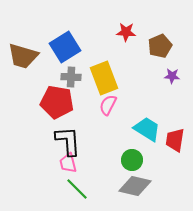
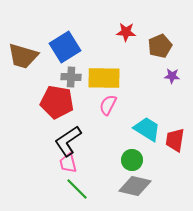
yellow rectangle: rotated 68 degrees counterclockwise
black L-shape: rotated 120 degrees counterclockwise
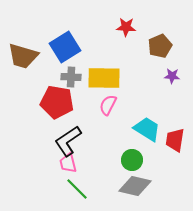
red star: moved 5 px up
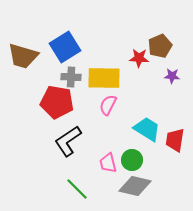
red star: moved 13 px right, 31 px down
pink trapezoid: moved 40 px right
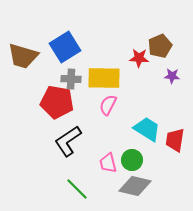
gray cross: moved 2 px down
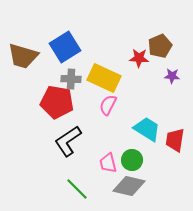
yellow rectangle: rotated 24 degrees clockwise
gray diamond: moved 6 px left
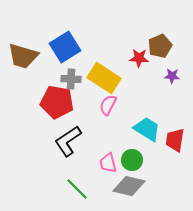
yellow rectangle: rotated 8 degrees clockwise
